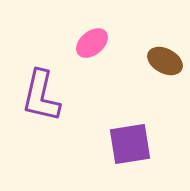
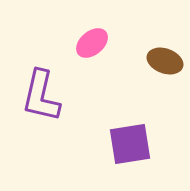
brown ellipse: rotated 8 degrees counterclockwise
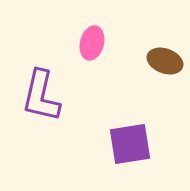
pink ellipse: rotated 36 degrees counterclockwise
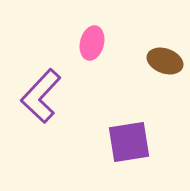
purple L-shape: rotated 30 degrees clockwise
purple square: moved 1 px left, 2 px up
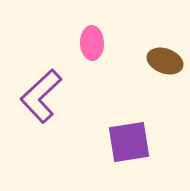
pink ellipse: rotated 16 degrees counterclockwise
purple L-shape: rotated 4 degrees clockwise
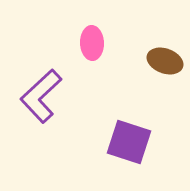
purple square: rotated 27 degrees clockwise
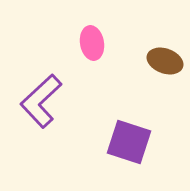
pink ellipse: rotated 8 degrees counterclockwise
purple L-shape: moved 5 px down
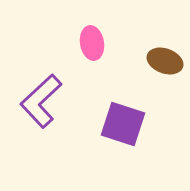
purple square: moved 6 px left, 18 px up
